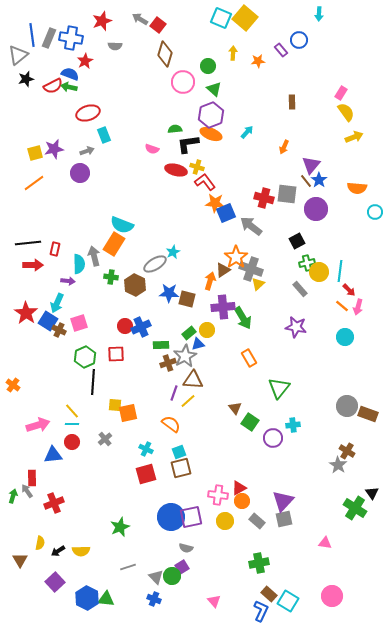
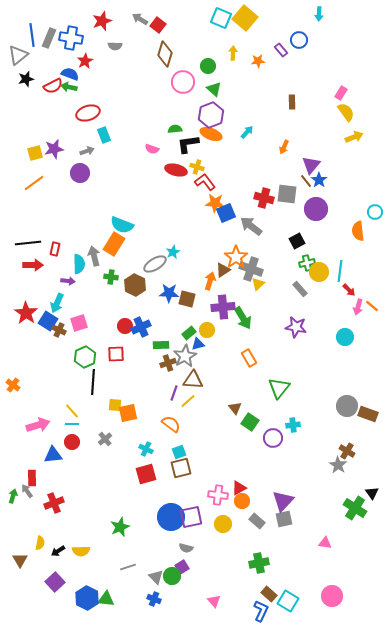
orange semicircle at (357, 188): moved 1 px right, 43 px down; rotated 78 degrees clockwise
orange line at (342, 306): moved 30 px right
yellow circle at (225, 521): moved 2 px left, 3 px down
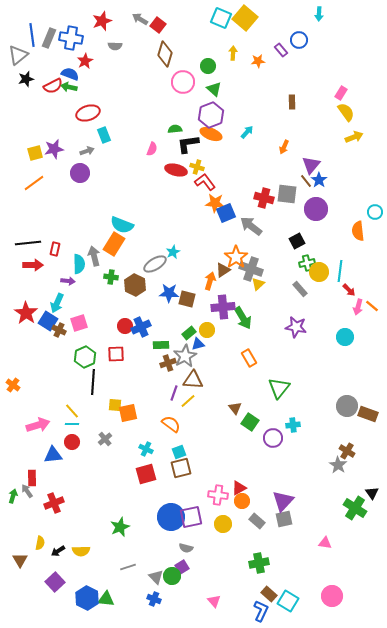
pink semicircle at (152, 149): rotated 88 degrees counterclockwise
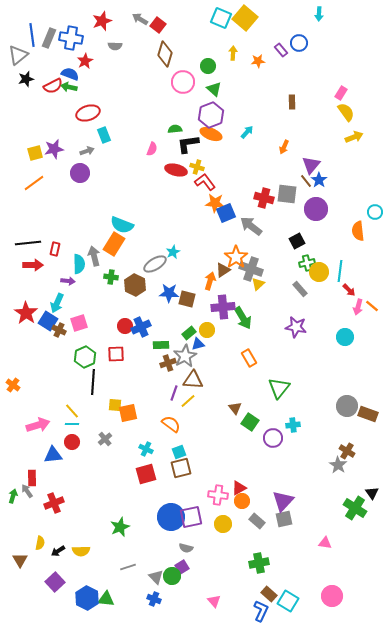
blue circle at (299, 40): moved 3 px down
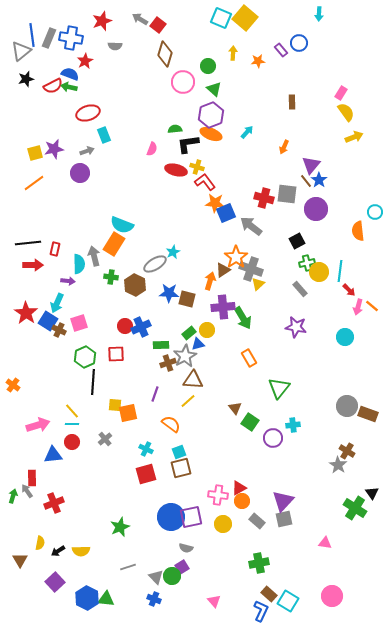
gray triangle at (18, 55): moved 3 px right, 4 px up
purple line at (174, 393): moved 19 px left, 1 px down
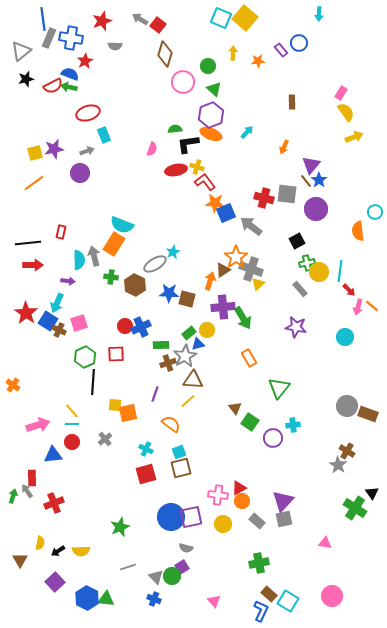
blue line at (32, 35): moved 11 px right, 16 px up
red ellipse at (176, 170): rotated 25 degrees counterclockwise
red rectangle at (55, 249): moved 6 px right, 17 px up
cyan semicircle at (79, 264): moved 4 px up
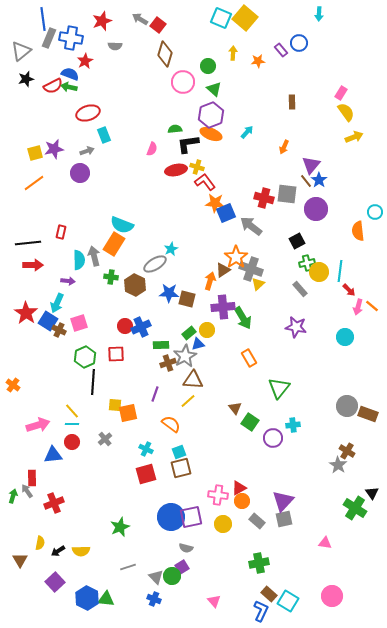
cyan star at (173, 252): moved 2 px left, 3 px up
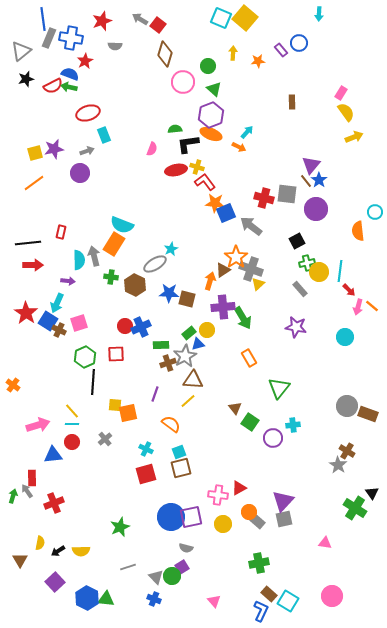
orange arrow at (284, 147): moved 45 px left; rotated 88 degrees counterclockwise
orange circle at (242, 501): moved 7 px right, 11 px down
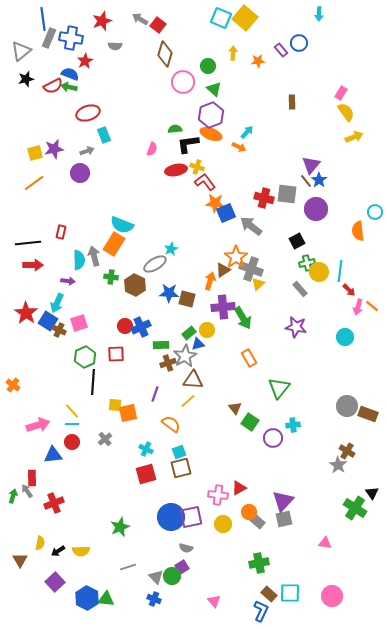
cyan square at (288, 601): moved 2 px right, 8 px up; rotated 30 degrees counterclockwise
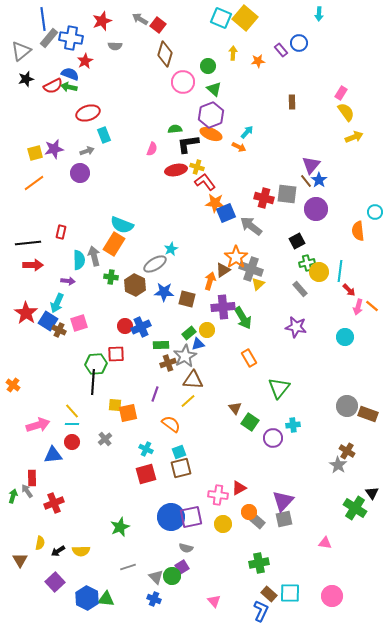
gray rectangle at (49, 38): rotated 18 degrees clockwise
blue star at (169, 293): moved 5 px left, 1 px up
green hexagon at (85, 357): moved 11 px right, 7 px down; rotated 20 degrees clockwise
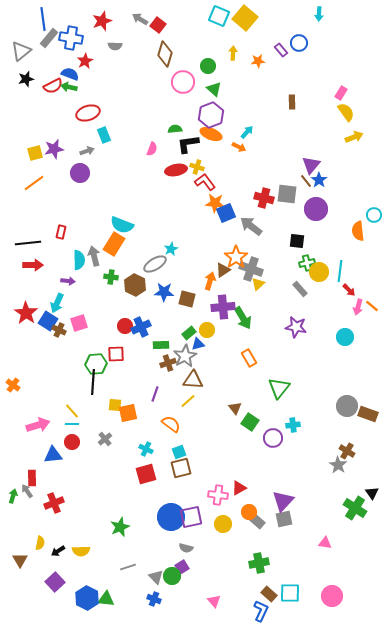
cyan square at (221, 18): moved 2 px left, 2 px up
cyan circle at (375, 212): moved 1 px left, 3 px down
black square at (297, 241): rotated 35 degrees clockwise
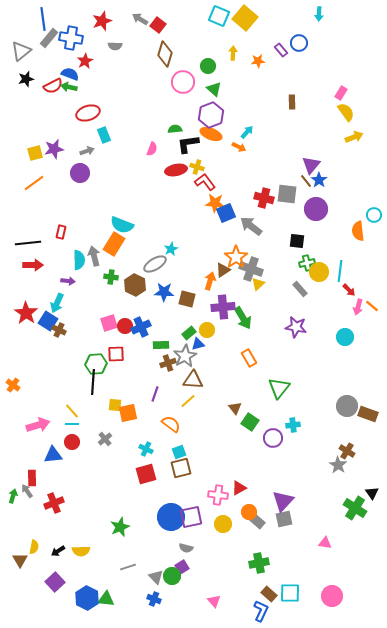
pink square at (79, 323): moved 30 px right
yellow semicircle at (40, 543): moved 6 px left, 4 px down
